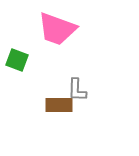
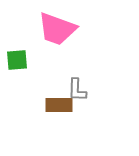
green square: rotated 25 degrees counterclockwise
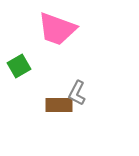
green square: moved 2 px right, 6 px down; rotated 25 degrees counterclockwise
gray L-shape: moved 3 px down; rotated 25 degrees clockwise
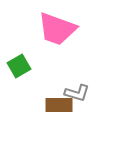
gray L-shape: rotated 100 degrees counterclockwise
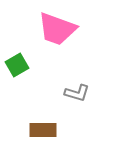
green square: moved 2 px left, 1 px up
brown rectangle: moved 16 px left, 25 px down
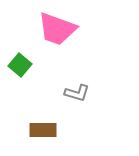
green square: moved 3 px right; rotated 20 degrees counterclockwise
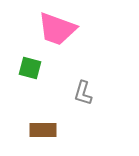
green square: moved 10 px right, 3 px down; rotated 25 degrees counterclockwise
gray L-shape: moved 6 px right; rotated 90 degrees clockwise
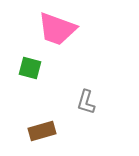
gray L-shape: moved 3 px right, 9 px down
brown rectangle: moved 1 px left, 1 px down; rotated 16 degrees counterclockwise
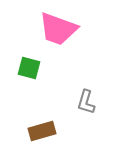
pink trapezoid: moved 1 px right
green square: moved 1 px left
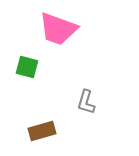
green square: moved 2 px left, 1 px up
